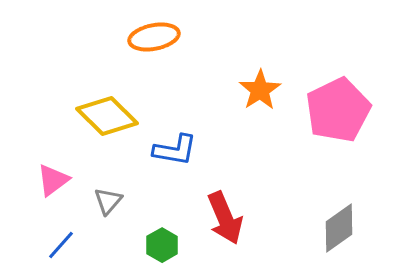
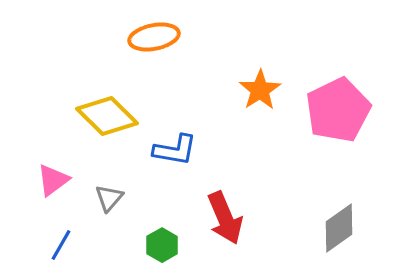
gray triangle: moved 1 px right, 3 px up
blue line: rotated 12 degrees counterclockwise
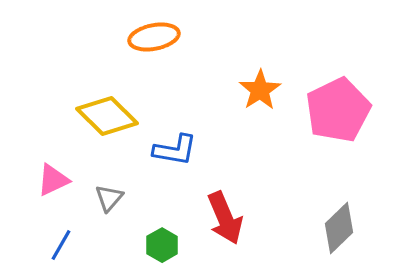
pink triangle: rotated 12 degrees clockwise
gray diamond: rotated 9 degrees counterclockwise
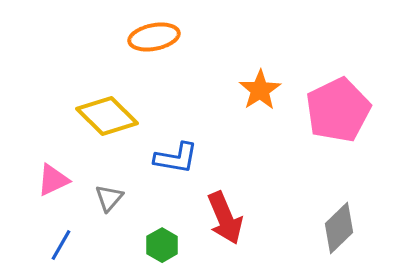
blue L-shape: moved 1 px right, 8 px down
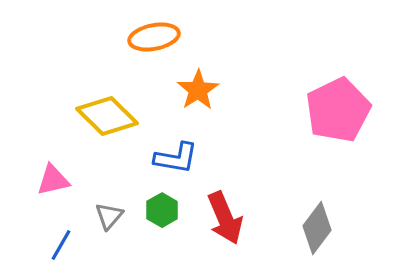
orange star: moved 62 px left
pink triangle: rotated 12 degrees clockwise
gray triangle: moved 18 px down
gray diamond: moved 22 px left; rotated 9 degrees counterclockwise
green hexagon: moved 35 px up
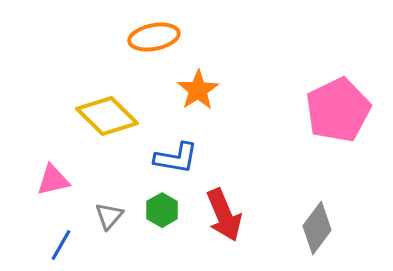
red arrow: moved 1 px left, 3 px up
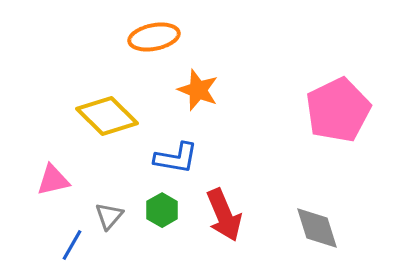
orange star: rotated 18 degrees counterclockwise
gray diamond: rotated 54 degrees counterclockwise
blue line: moved 11 px right
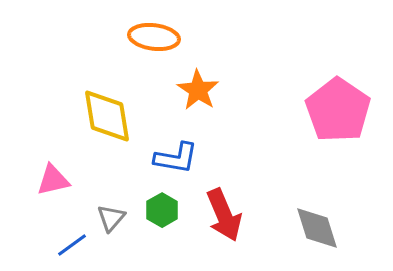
orange ellipse: rotated 18 degrees clockwise
orange star: rotated 12 degrees clockwise
pink pentagon: rotated 12 degrees counterclockwise
yellow diamond: rotated 36 degrees clockwise
gray triangle: moved 2 px right, 2 px down
blue line: rotated 24 degrees clockwise
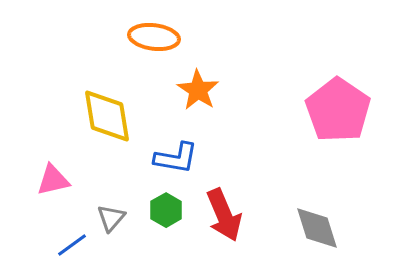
green hexagon: moved 4 px right
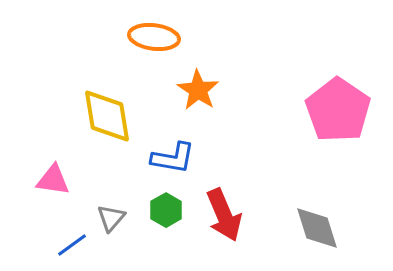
blue L-shape: moved 3 px left
pink triangle: rotated 21 degrees clockwise
